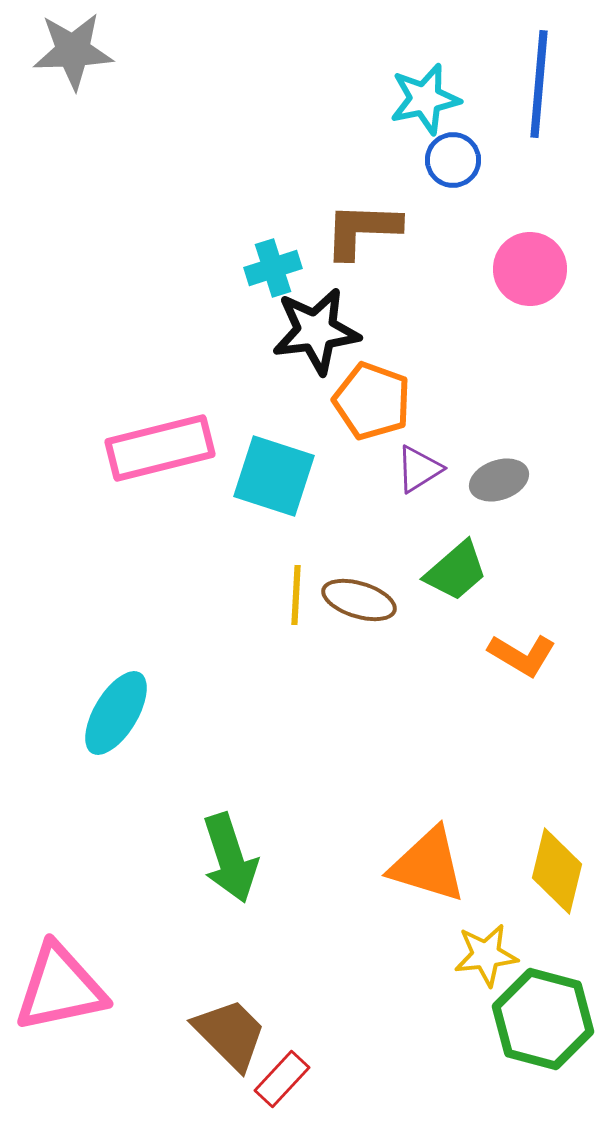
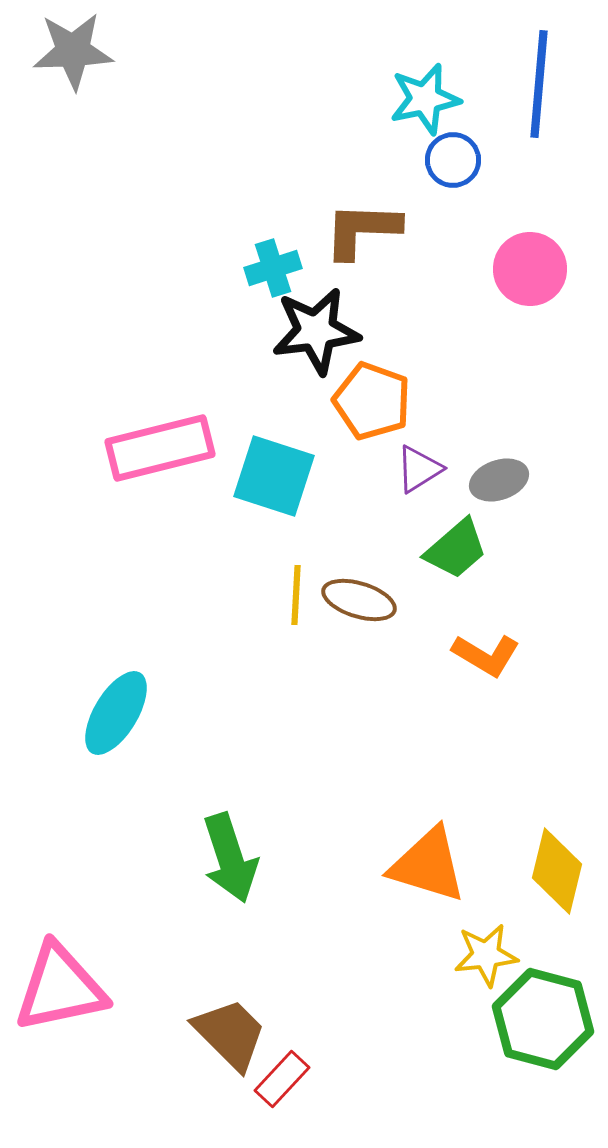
green trapezoid: moved 22 px up
orange L-shape: moved 36 px left
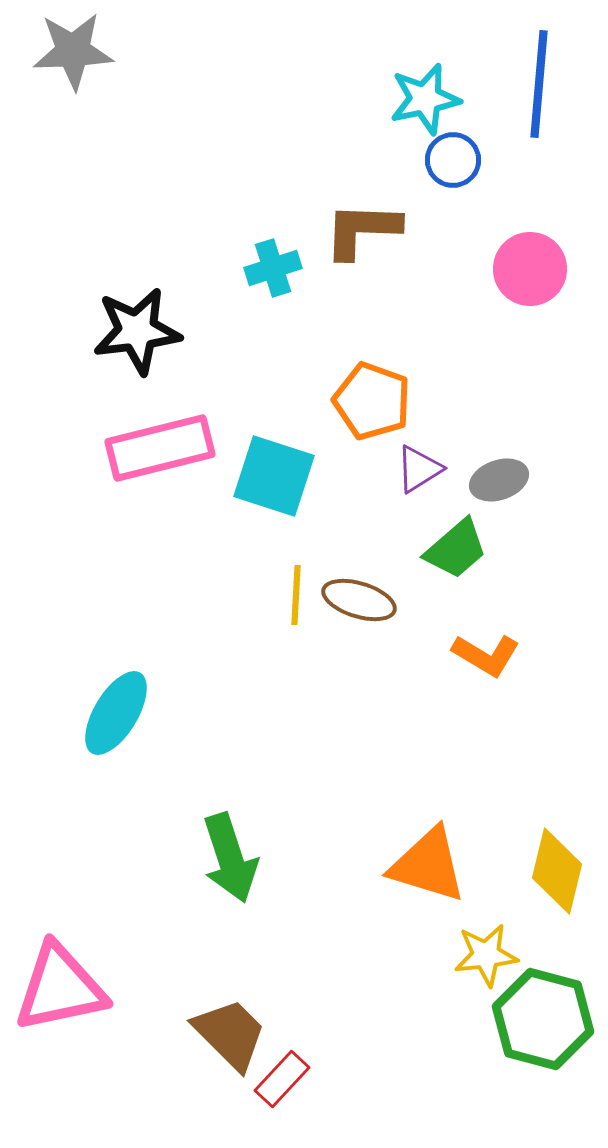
black star: moved 179 px left
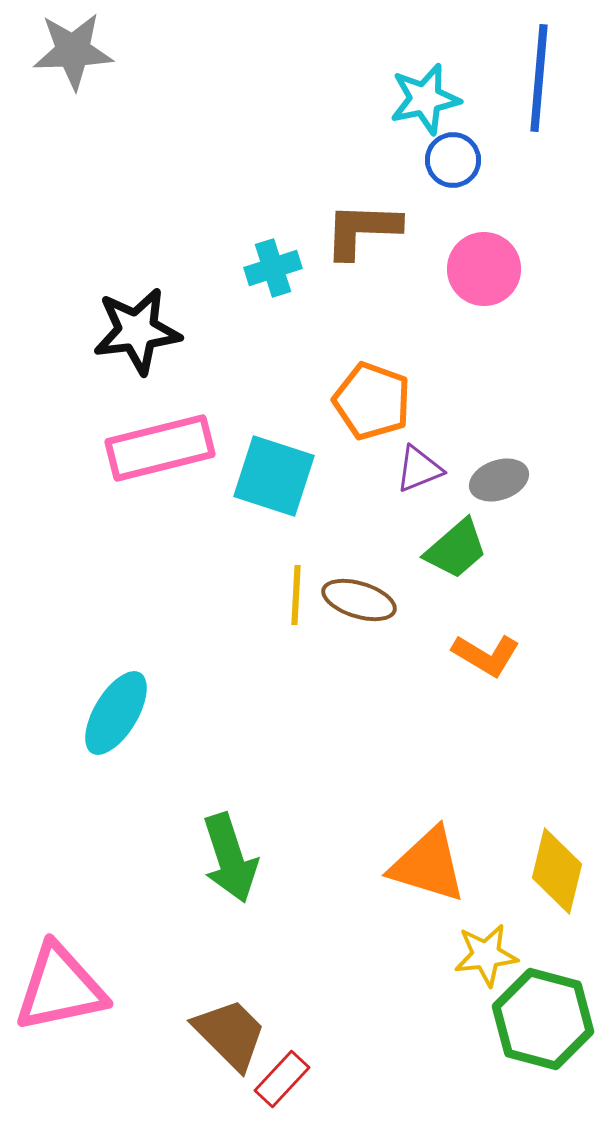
blue line: moved 6 px up
pink circle: moved 46 px left
purple triangle: rotated 10 degrees clockwise
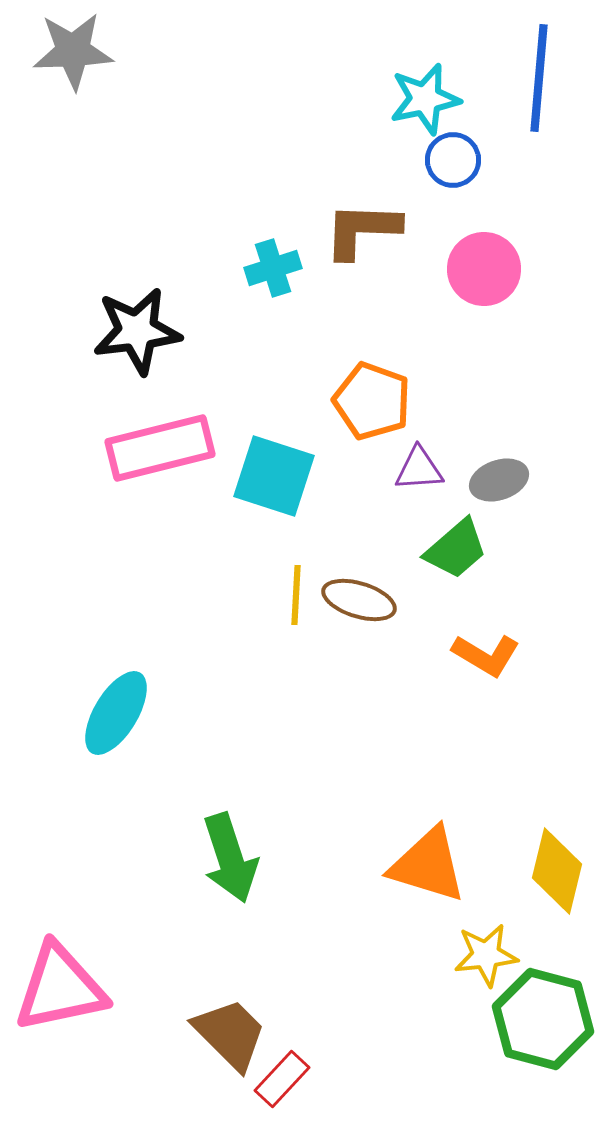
purple triangle: rotated 18 degrees clockwise
